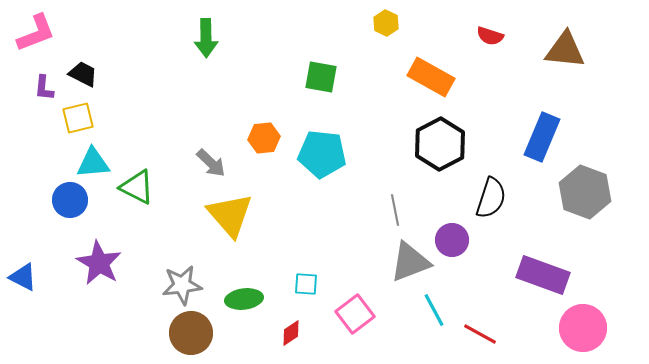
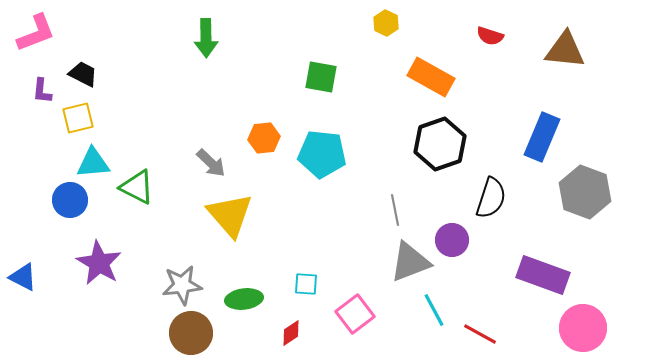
purple L-shape: moved 2 px left, 3 px down
black hexagon: rotated 9 degrees clockwise
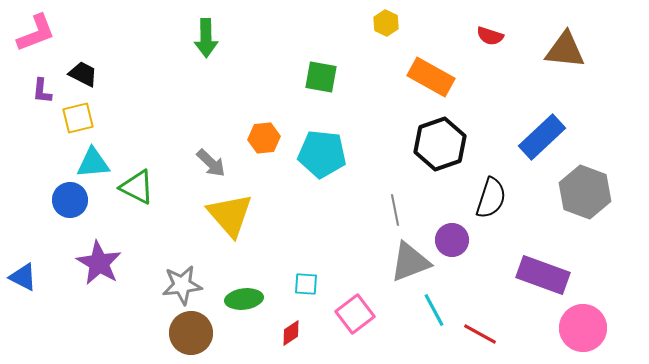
blue rectangle: rotated 24 degrees clockwise
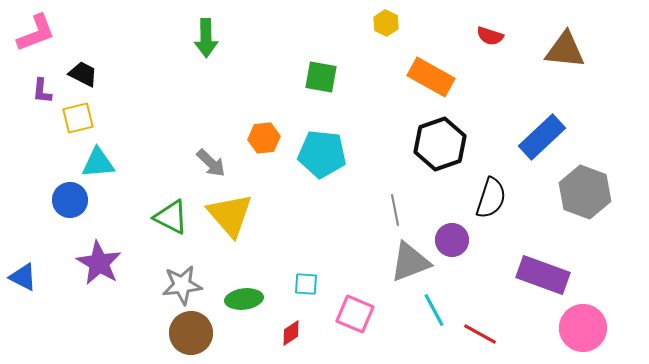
cyan triangle: moved 5 px right
green triangle: moved 34 px right, 30 px down
pink square: rotated 30 degrees counterclockwise
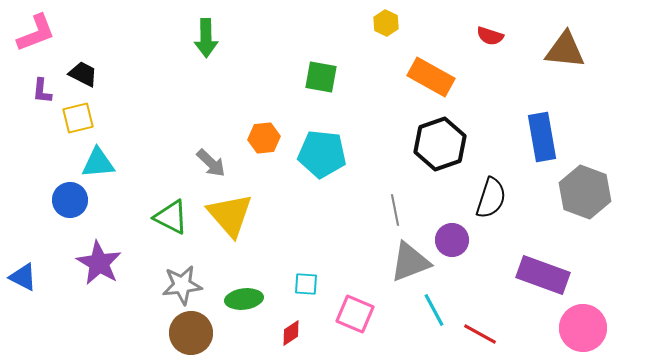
blue rectangle: rotated 57 degrees counterclockwise
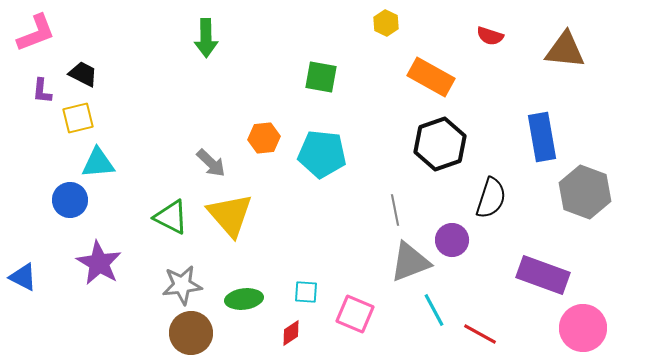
cyan square: moved 8 px down
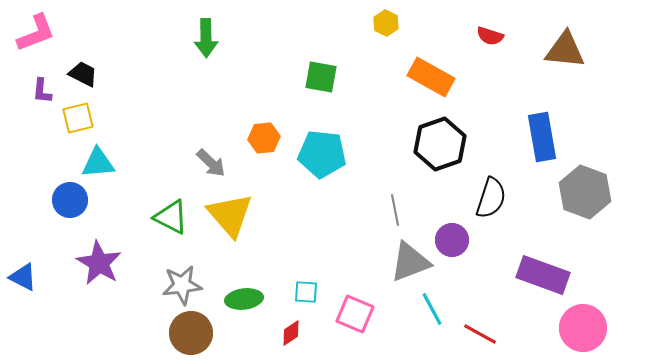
cyan line: moved 2 px left, 1 px up
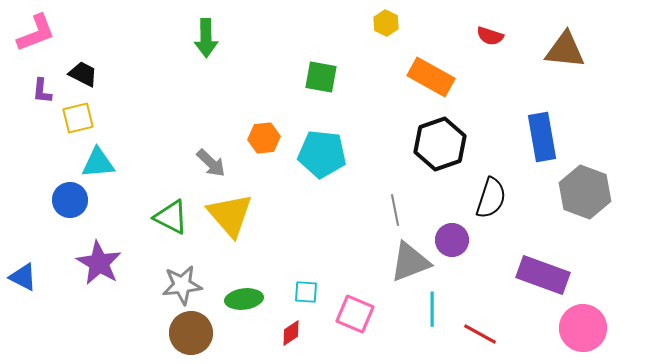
cyan line: rotated 28 degrees clockwise
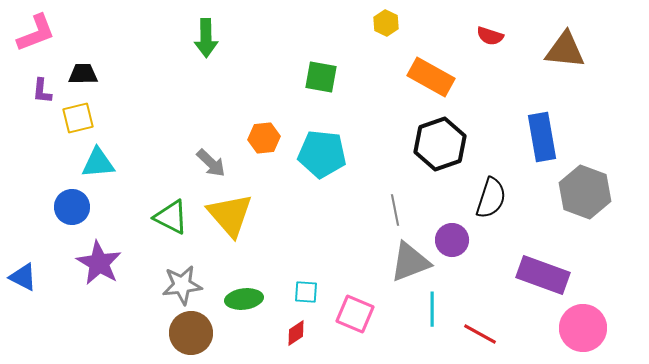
black trapezoid: rotated 28 degrees counterclockwise
blue circle: moved 2 px right, 7 px down
red diamond: moved 5 px right
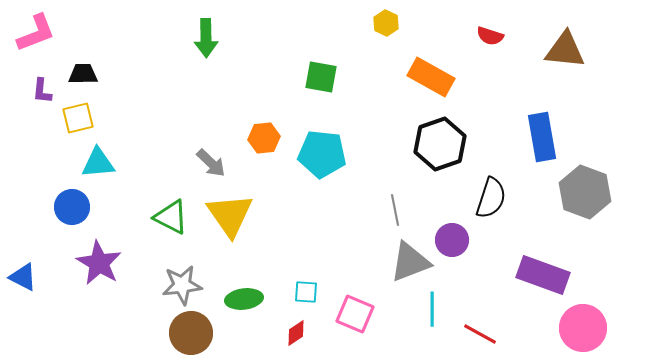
yellow triangle: rotated 6 degrees clockwise
